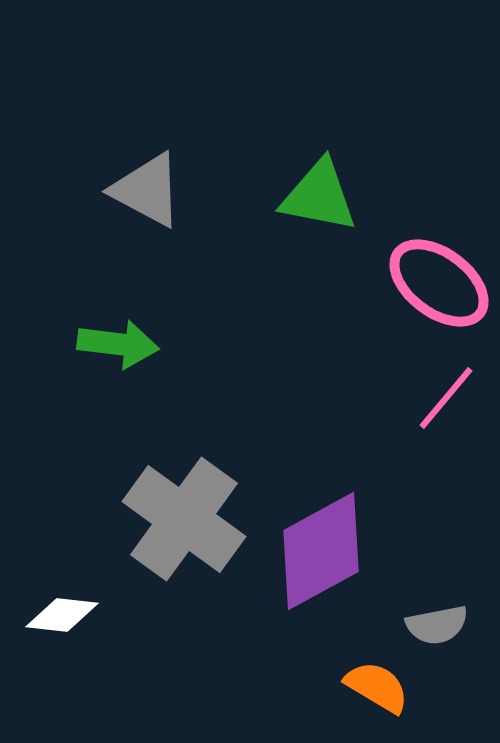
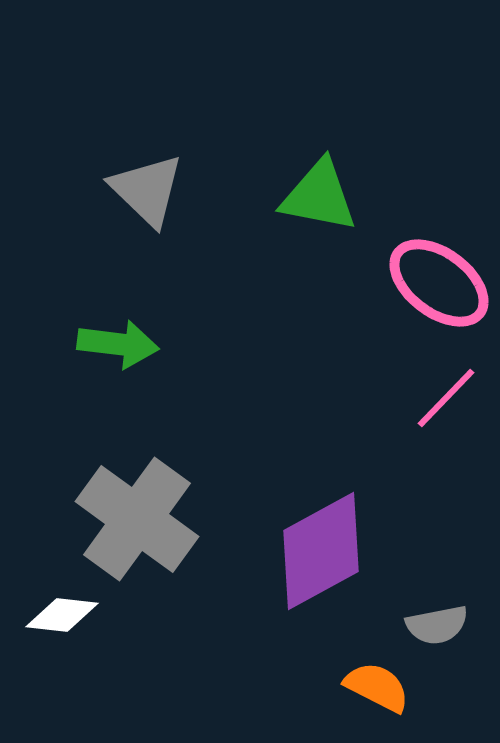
gray triangle: rotated 16 degrees clockwise
pink line: rotated 4 degrees clockwise
gray cross: moved 47 px left
orange semicircle: rotated 4 degrees counterclockwise
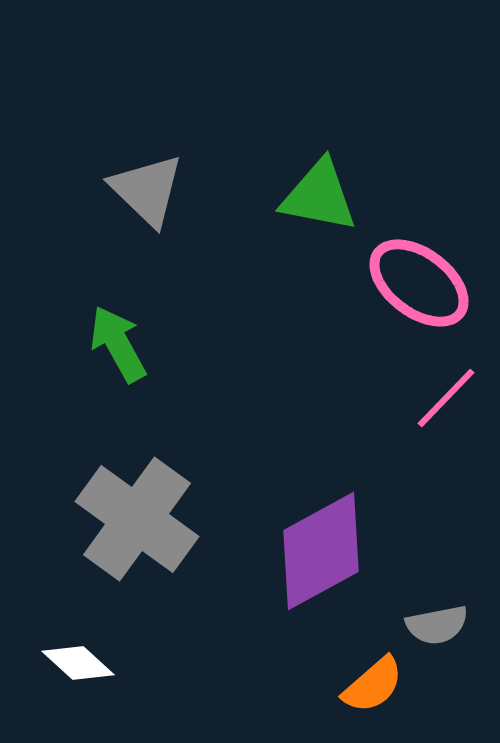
pink ellipse: moved 20 px left
green arrow: rotated 126 degrees counterclockwise
white diamond: moved 16 px right, 48 px down; rotated 36 degrees clockwise
orange semicircle: moved 4 px left, 2 px up; rotated 112 degrees clockwise
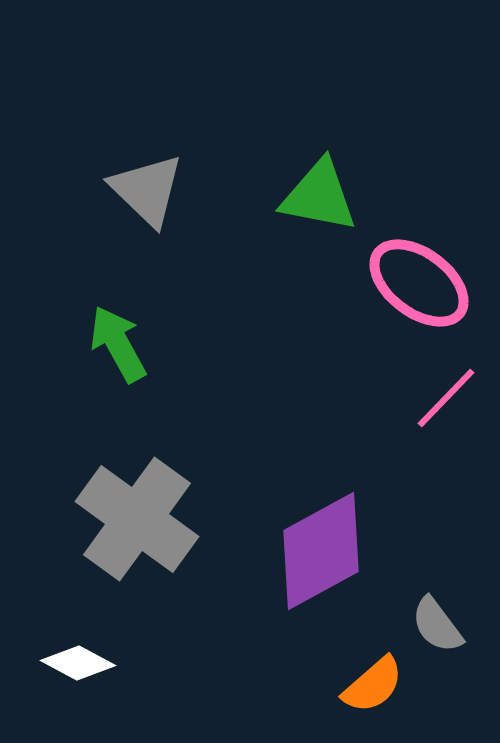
gray semicircle: rotated 64 degrees clockwise
white diamond: rotated 14 degrees counterclockwise
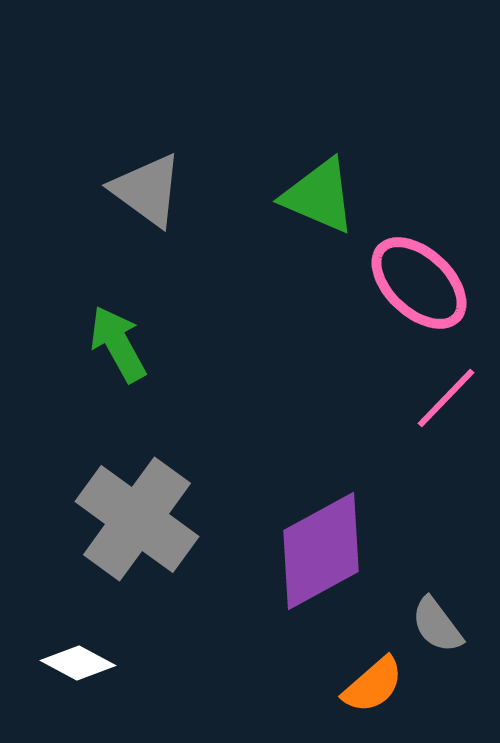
gray triangle: rotated 8 degrees counterclockwise
green triangle: rotated 12 degrees clockwise
pink ellipse: rotated 6 degrees clockwise
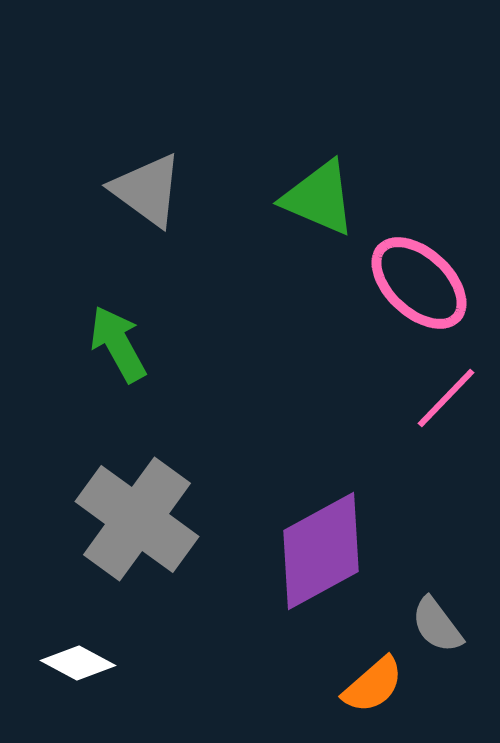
green triangle: moved 2 px down
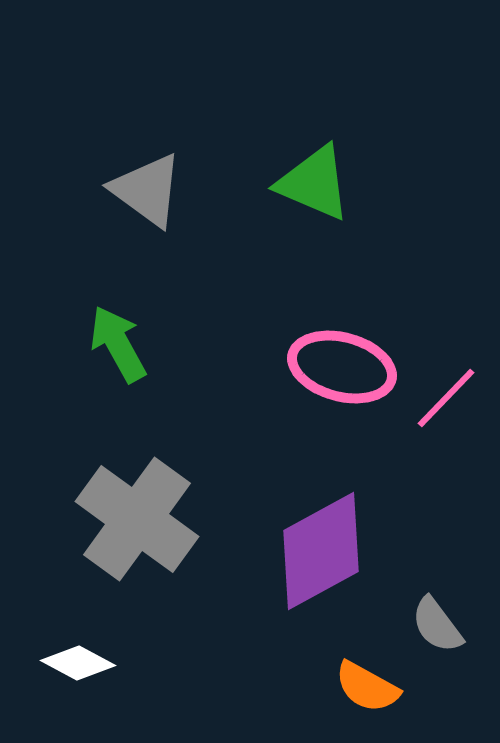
green triangle: moved 5 px left, 15 px up
pink ellipse: moved 77 px left, 84 px down; rotated 28 degrees counterclockwise
orange semicircle: moved 6 px left, 2 px down; rotated 70 degrees clockwise
